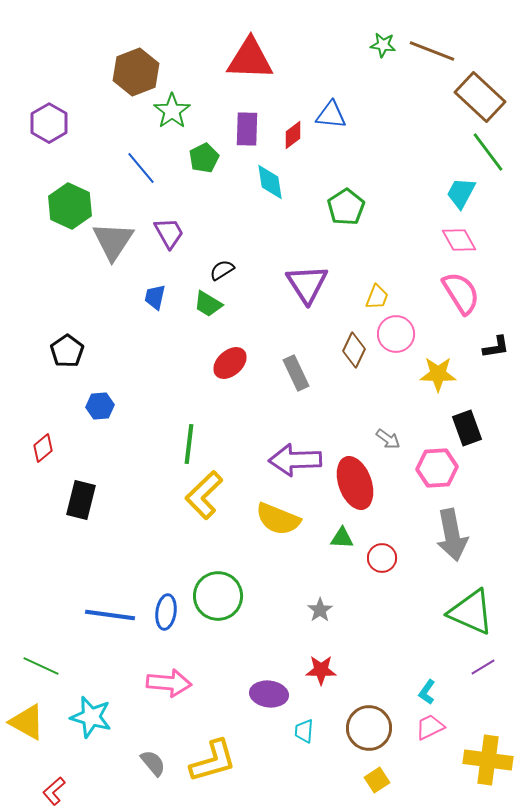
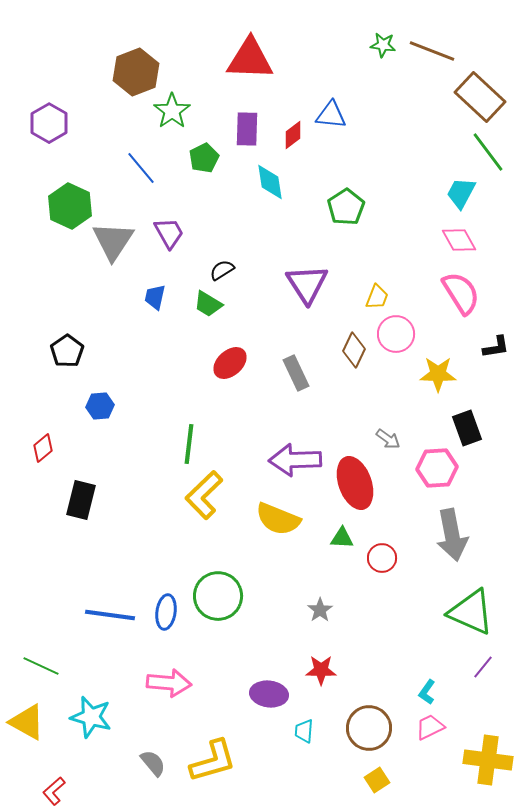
purple line at (483, 667): rotated 20 degrees counterclockwise
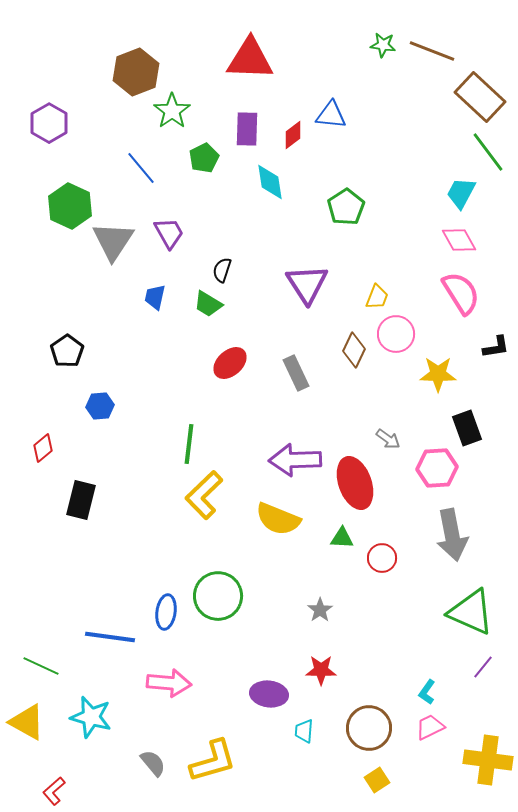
black semicircle at (222, 270): rotated 40 degrees counterclockwise
blue line at (110, 615): moved 22 px down
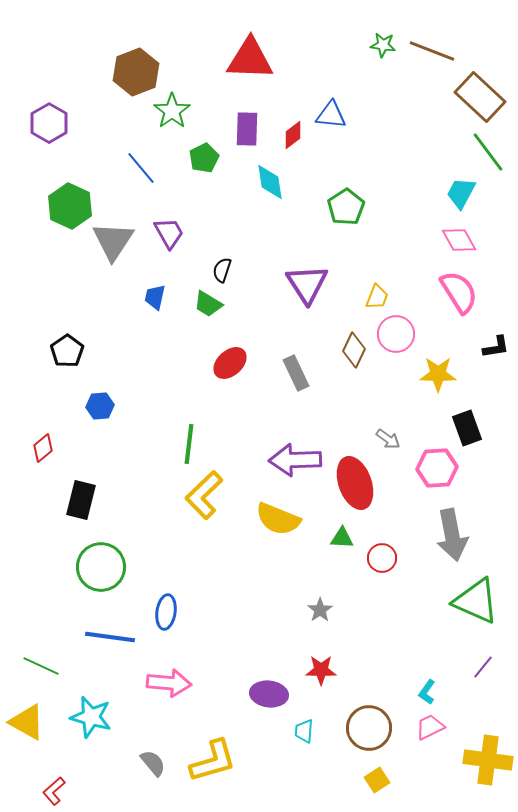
pink semicircle at (461, 293): moved 2 px left, 1 px up
green circle at (218, 596): moved 117 px left, 29 px up
green triangle at (471, 612): moved 5 px right, 11 px up
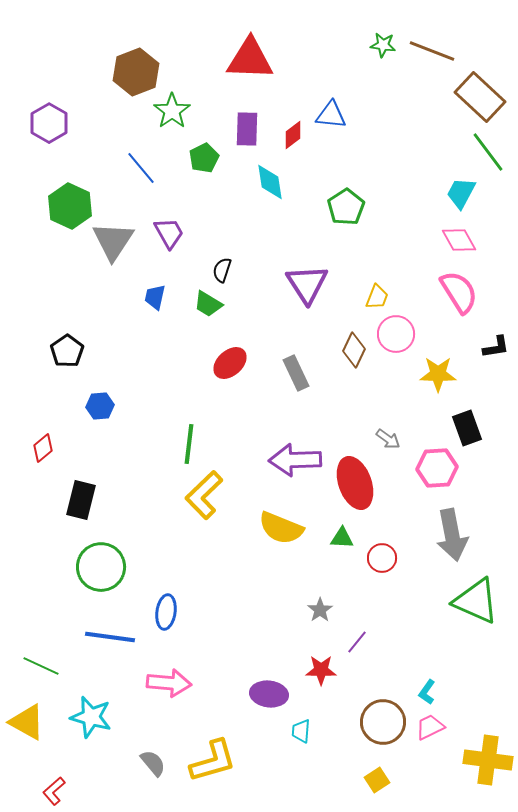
yellow semicircle at (278, 519): moved 3 px right, 9 px down
purple line at (483, 667): moved 126 px left, 25 px up
brown circle at (369, 728): moved 14 px right, 6 px up
cyan trapezoid at (304, 731): moved 3 px left
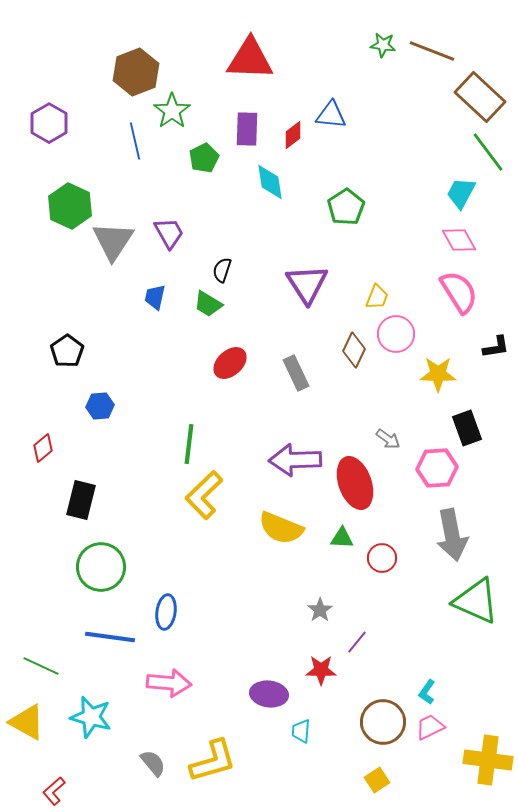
blue line at (141, 168): moved 6 px left, 27 px up; rotated 27 degrees clockwise
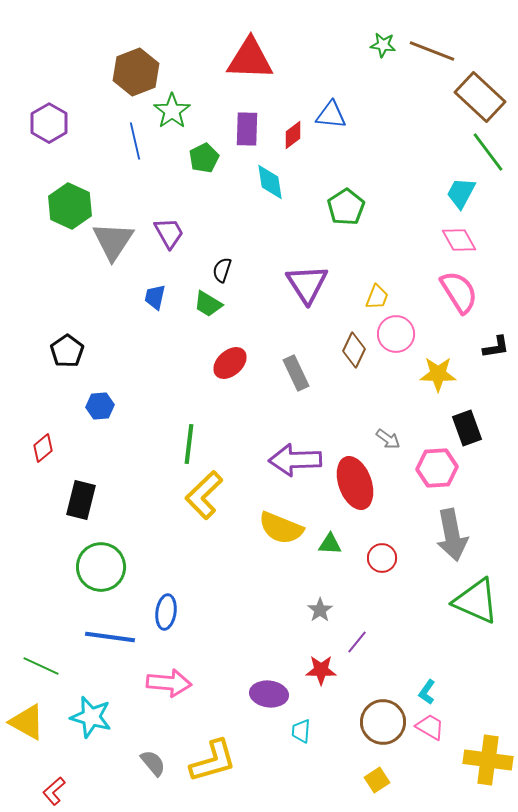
green triangle at (342, 538): moved 12 px left, 6 px down
pink trapezoid at (430, 727): rotated 56 degrees clockwise
